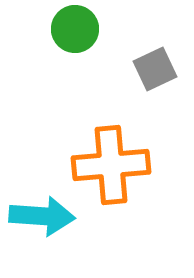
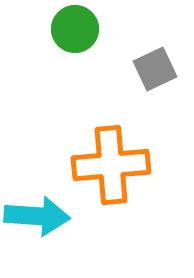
cyan arrow: moved 5 px left
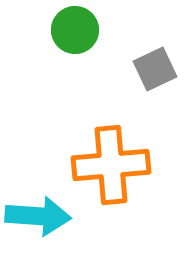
green circle: moved 1 px down
cyan arrow: moved 1 px right
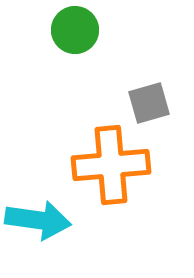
gray square: moved 6 px left, 34 px down; rotated 9 degrees clockwise
cyan arrow: moved 4 px down; rotated 4 degrees clockwise
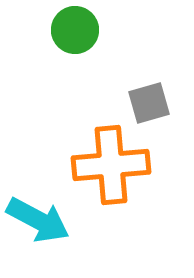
cyan arrow: rotated 20 degrees clockwise
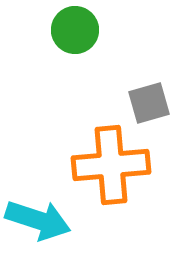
cyan arrow: rotated 10 degrees counterclockwise
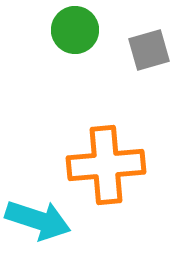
gray square: moved 53 px up
orange cross: moved 5 px left
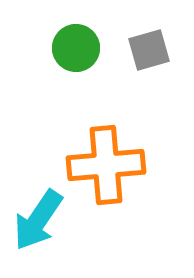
green circle: moved 1 px right, 18 px down
cyan arrow: rotated 106 degrees clockwise
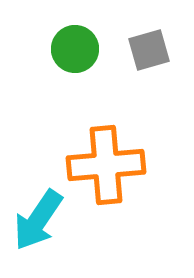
green circle: moved 1 px left, 1 px down
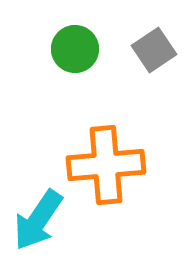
gray square: moved 5 px right; rotated 18 degrees counterclockwise
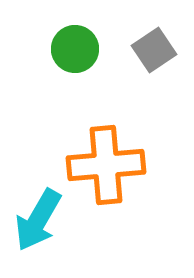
cyan arrow: rotated 4 degrees counterclockwise
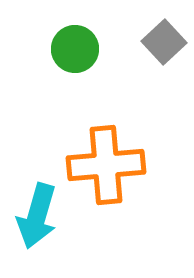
gray square: moved 10 px right, 8 px up; rotated 9 degrees counterclockwise
cyan arrow: moved 1 px left, 4 px up; rotated 14 degrees counterclockwise
